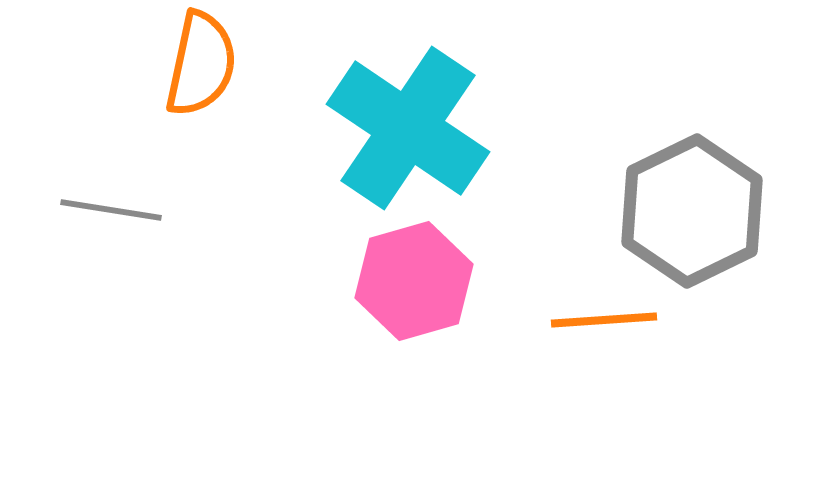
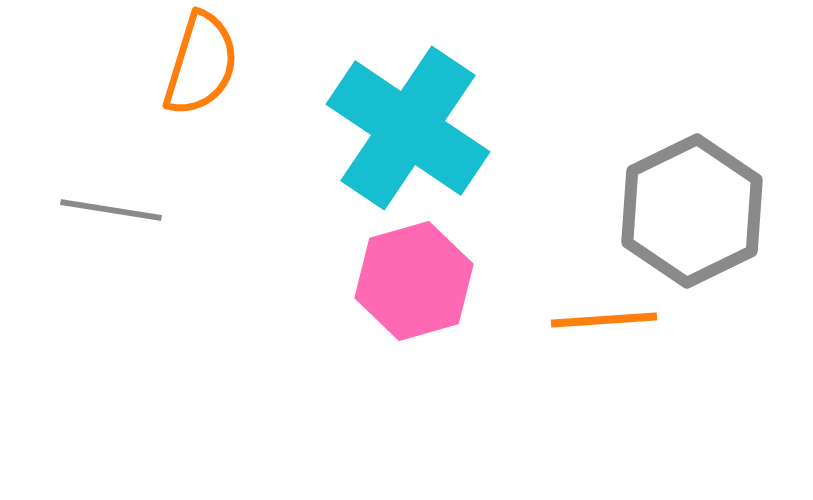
orange semicircle: rotated 5 degrees clockwise
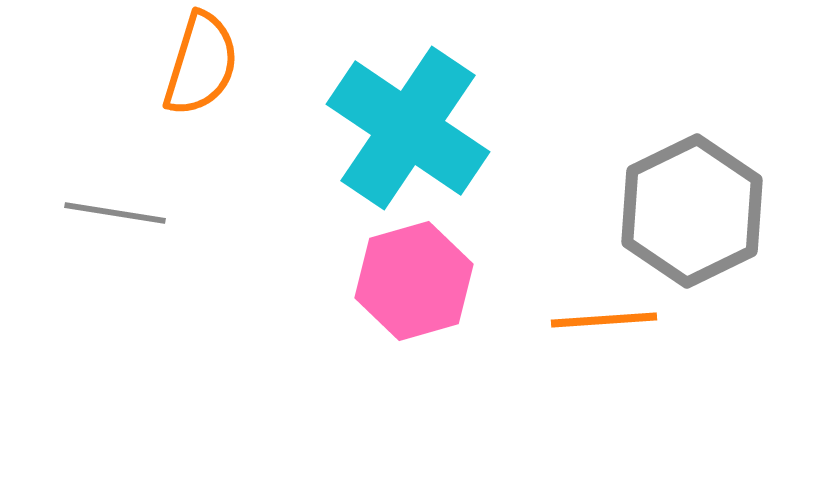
gray line: moved 4 px right, 3 px down
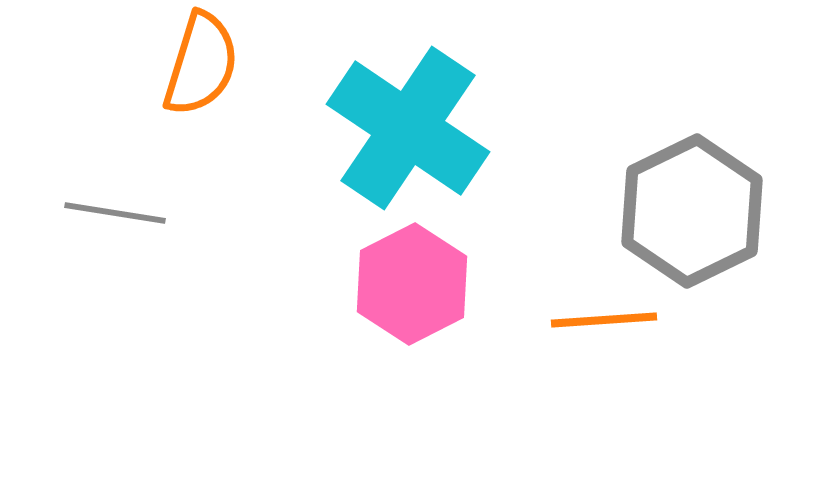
pink hexagon: moved 2 px left, 3 px down; rotated 11 degrees counterclockwise
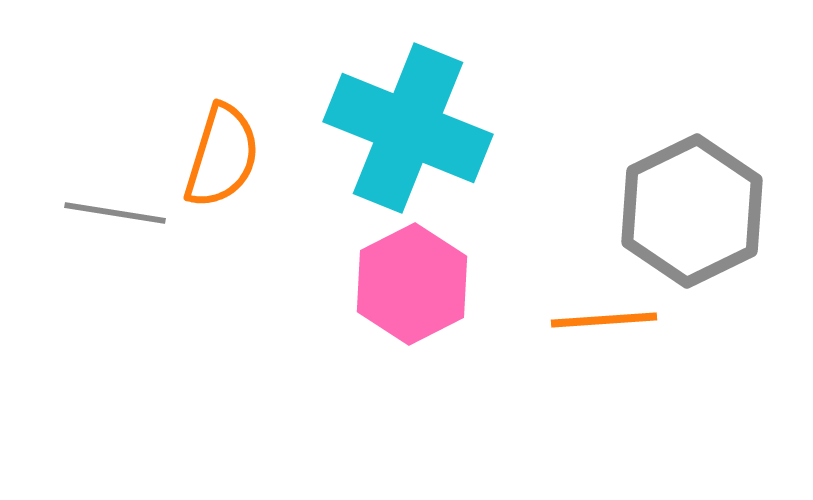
orange semicircle: moved 21 px right, 92 px down
cyan cross: rotated 12 degrees counterclockwise
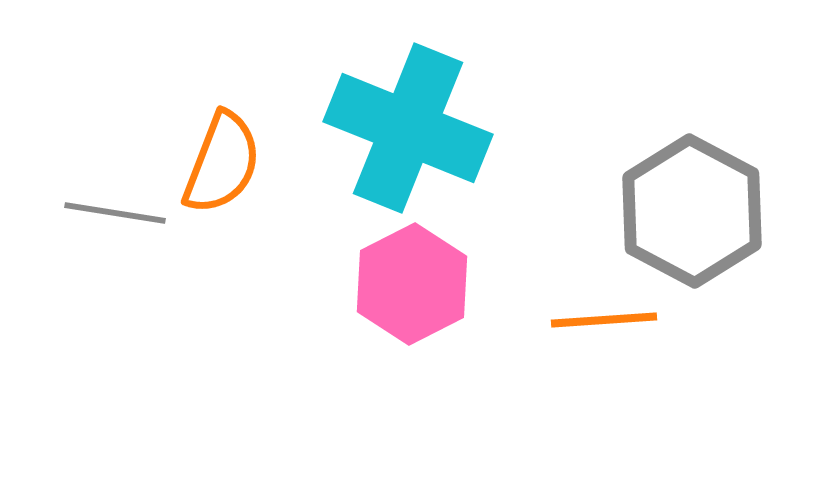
orange semicircle: moved 7 px down; rotated 4 degrees clockwise
gray hexagon: rotated 6 degrees counterclockwise
